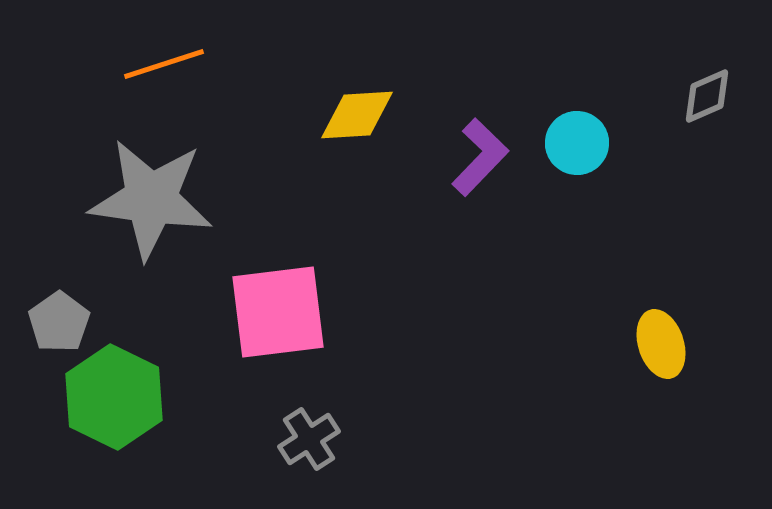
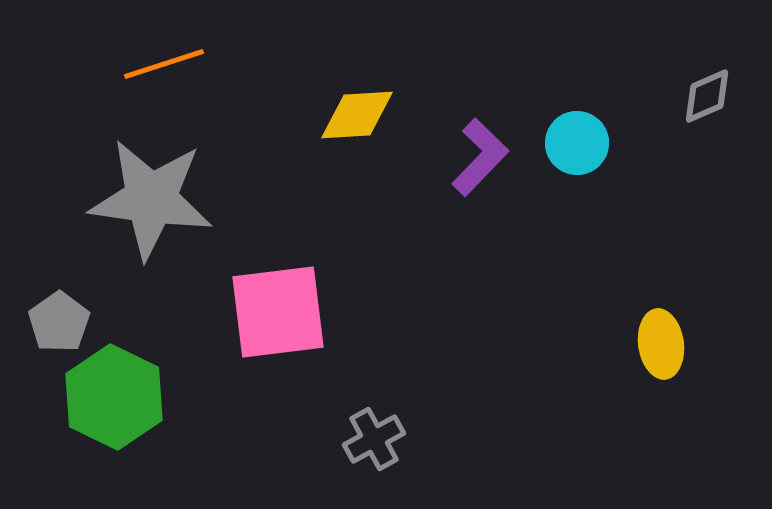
yellow ellipse: rotated 10 degrees clockwise
gray cross: moved 65 px right; rotated 4 degrees clockwise
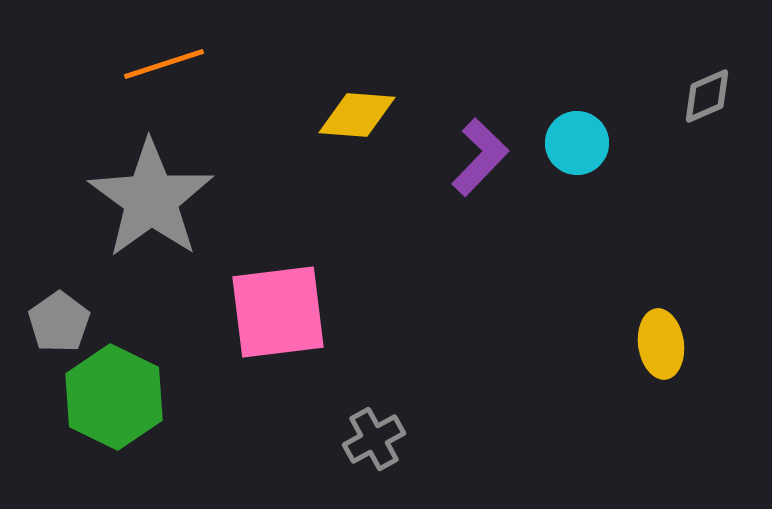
yellow diamond: rotated 8 degrees clockwise
gray star: rotated 28 degrees clockwise
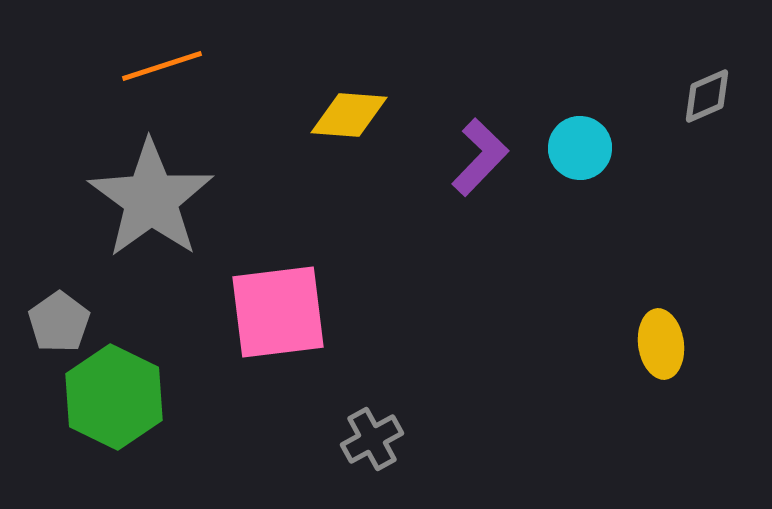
orange line: moved 2 px left, 2 px down
yellow diamond: moved 8 px left
cyan circle: moved 3 px right, 5 px down
gray cross: moved 2 px left
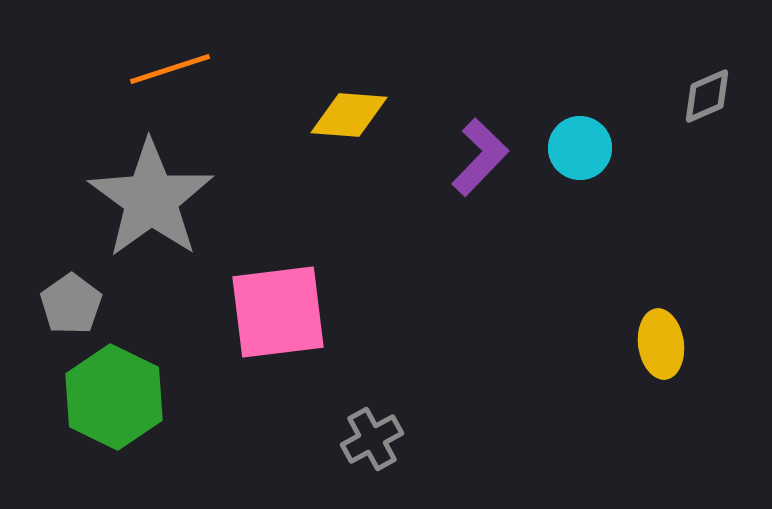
orange line: moved 8 px right, 3 px down
gray pentagon: moved 12 px right, 18 px up
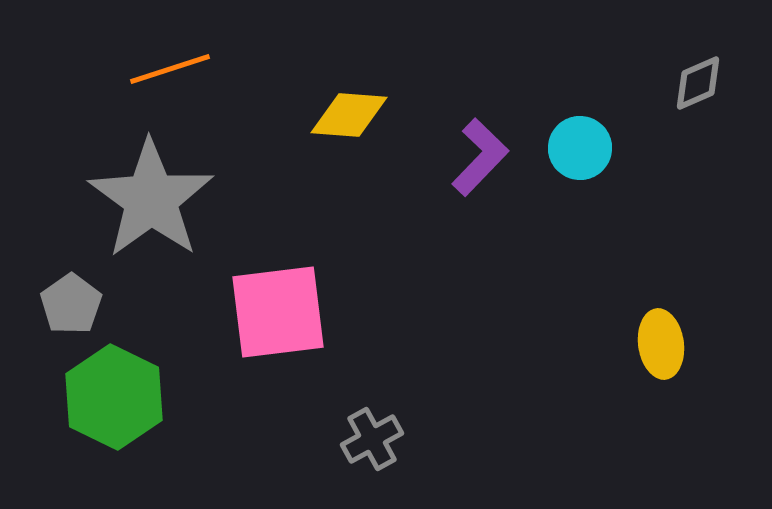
gray diamond: moved 9 px left, 13 px up
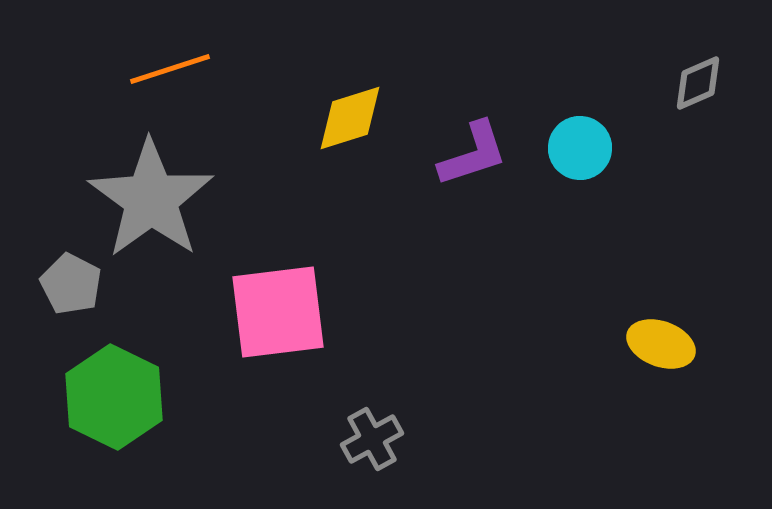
yellow diamond: moved 1 px right, 3 px down; rotated 22 degrees counterclockwise
purple L-shape: moved 7 px left, 3 px up; rotated 28 degrees clockwise
gray pentagon: moved 20 px up; rotated 10 degrees counterclockwise
yellow ellipse: rotated 62 degrees counterclockwise
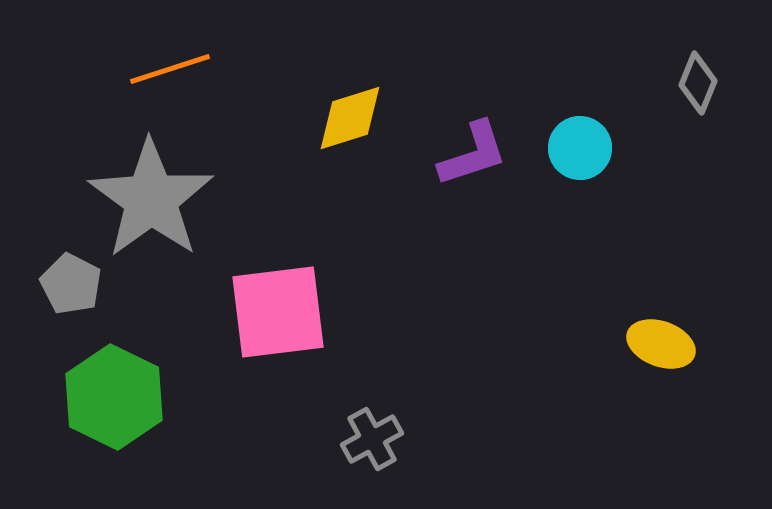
gray diamond: rotated 44 degrees counterclockwise
